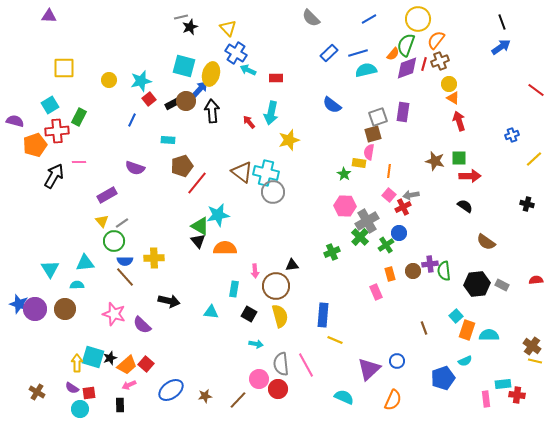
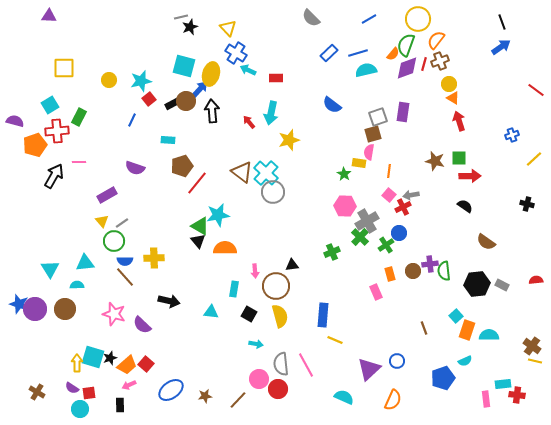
cyan cross at (266, 173): rotated 30 degrees clockwise
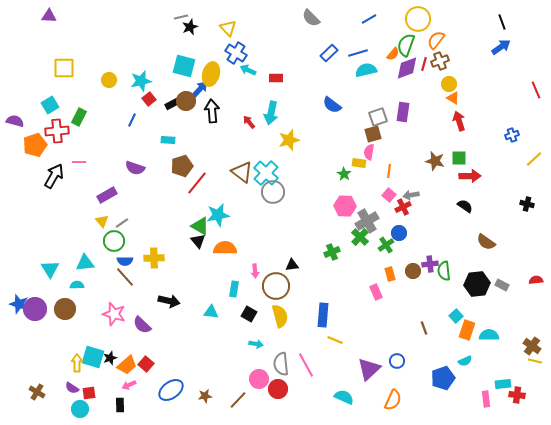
red line at (536, 90): rotated 30 degrees clockwise
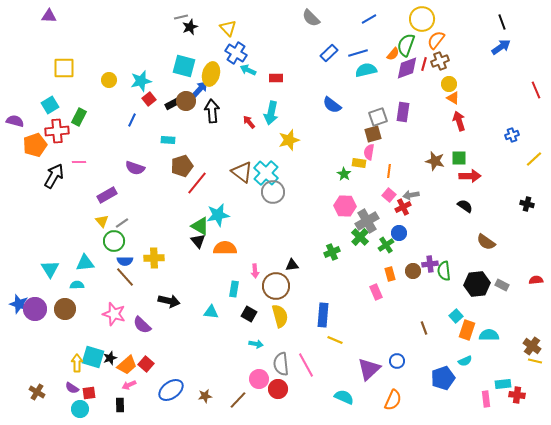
yellow circle at (418, 19): moved 4 px right
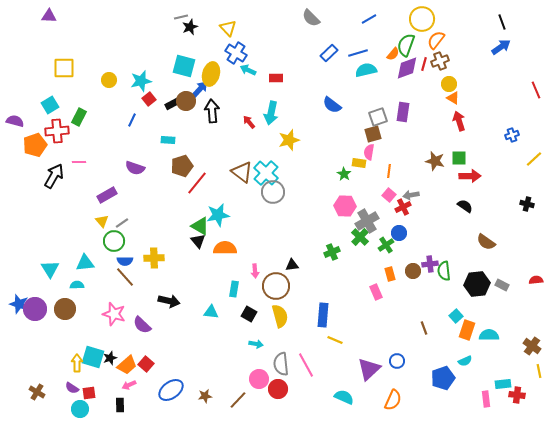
yellow line at (535, 361): moved 4 px right, 10 px down; rotated 64 degrees clockwise
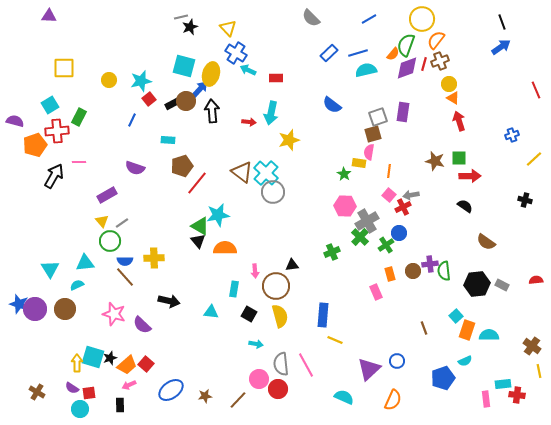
red arrow at (249, 122): rotated 136 degrees clockwise
black cross at (527, 204): moved 2 px left, 4 px up
green circle at (114, 241): moved 4 px left
cyan semicircle at (77, 285): rotated 24 degrees counterclockwise
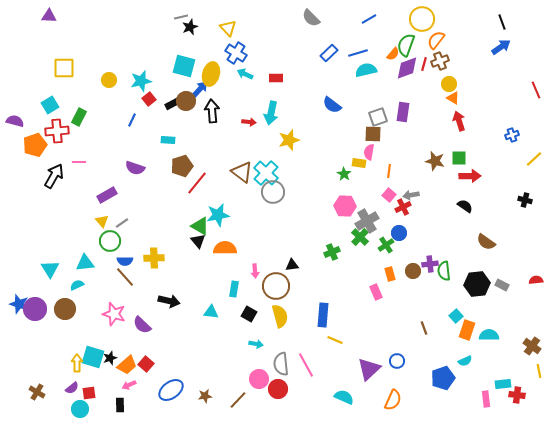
cyan arrow at (248, 70): moved 3 px left, 4 px down
brown square at (373, 134): rotated 18 degrees clockwise
purple semicircle at (72, 388): rotated 72 degrees counterclockwise
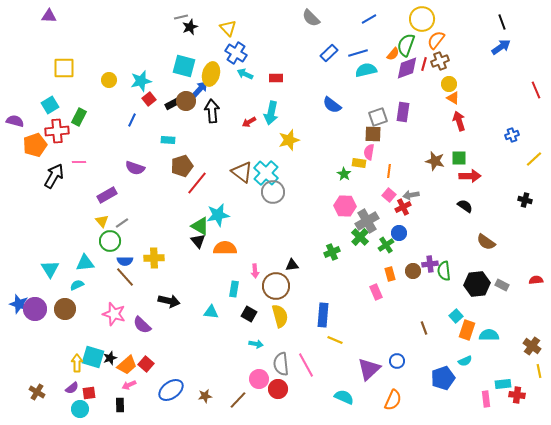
red arrow at (249, 122): rotated 144 degrees clockwise
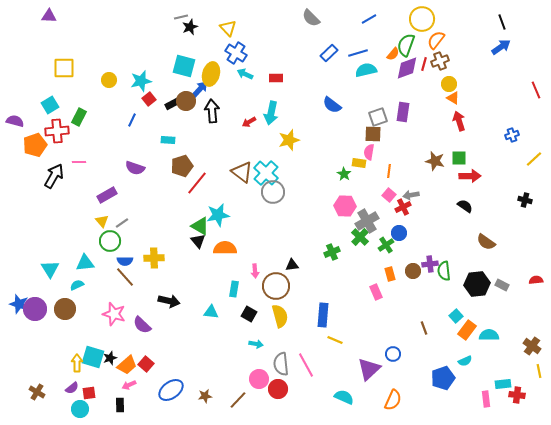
orange rectangle at (467, 330): rotated 18 degrees clockwise
blue circle at (397, 361): moved 4 px left, 7 px up
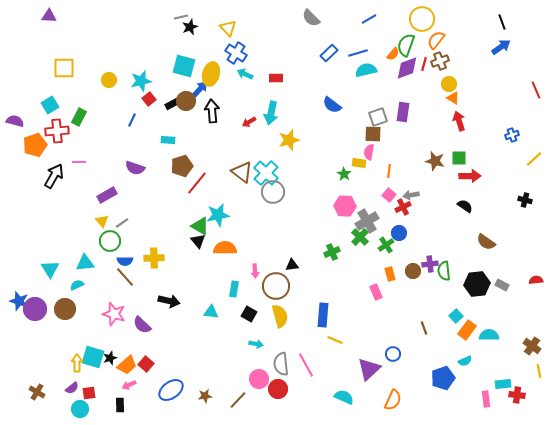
blue star at (19, 304): moved 3 px up
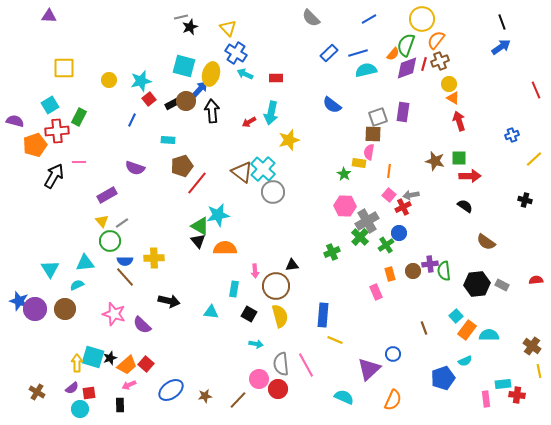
cyan cross at (266, 173): moved 3 px left, 4 px up
